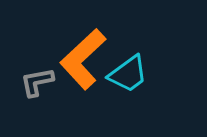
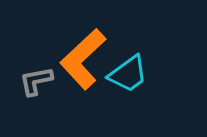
gray L-shape: moved 1 px left, 1 px up
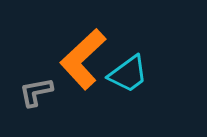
gray L-shape: moved 11 px down
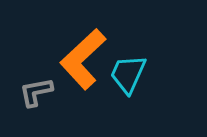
cyan trapezoid: rotated 150 degrees clockwise
